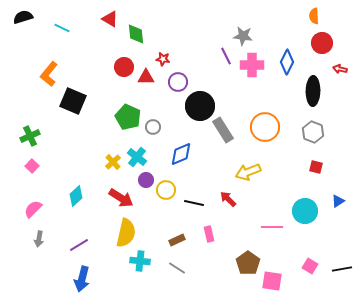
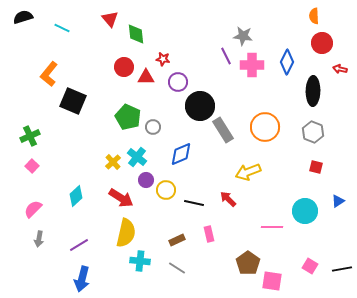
red triangle at (110, 19): rotated 18 degrees clockwise
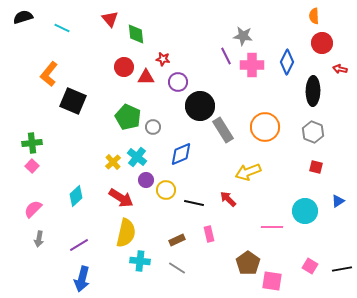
green cross at (30, 136): moved 2 px right, 7 px down; rotated 18 degrees clockwise
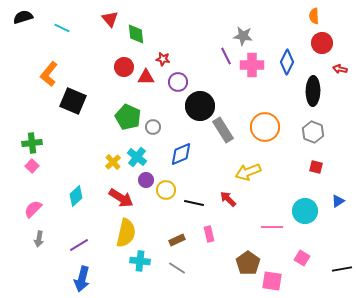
pink square at (310, 266): moved 8 px left, 8 px up
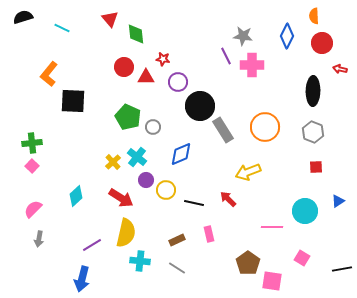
blue diamond at (287, 62): moved 26 px up
black square at (73, 101): rotated 20 degrees counterclockwise
red square at (316, 167): rotated 16 degrees counterclockwise
purple line at (79, 245): moved 13 px right
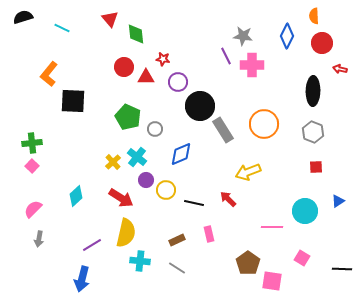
gray circle at (153, 127): moved 2 px right, 2 px down
orange circle at (265, 127): moved 1 px left, 3 px up
black line at (342, 269): rotated 12 degrees clockwise
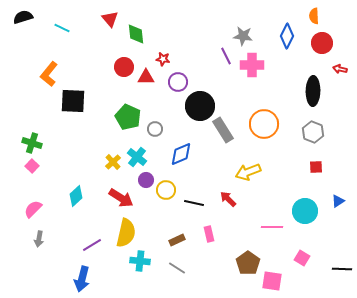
green cross at (32, 143): rotated 24 degrees clockwise
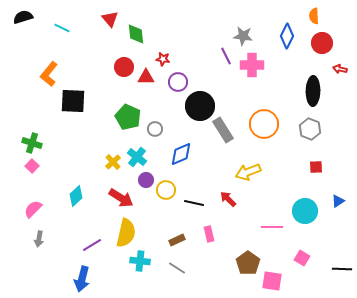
gray hexagon at (313, 132): moved 3 px left, 3 px up
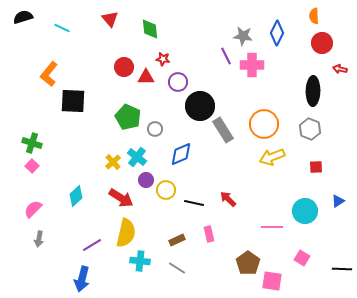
green diamond at (136, 34): moved 14 px right, 5 px up
blue diamond at (287, 36): moved 10 px left, 3 px up
yellow arrow at (248, 172): moved 24 px right, 15 px up
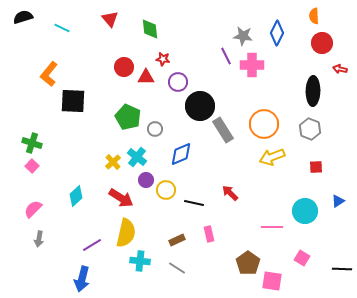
red arrow at (228, 199): moved 2 px right, 6 px up
